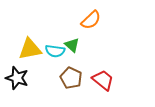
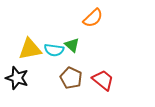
orange semicircle: moved 2 px right, 2 px up
cyan semicircle: moved 1 px left, 1 px up
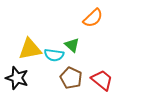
cyan semicircle: moved 5 px down
red trapezoid: moved 1 px left
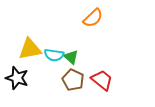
green triangle: moved 1 px left, 12 px down
brown pentagon: moved 2 px right, 2 px down
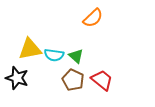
green triangle: moved 5 px right, 1 px up
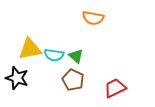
orange semicircle: rotated 55 degrees clockwise
red trapezoid: moved 13 px right, 8 px down; rotated 65 degrees counterclockwise
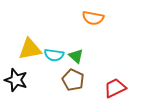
black star: moved 1 px left, 2 px down
